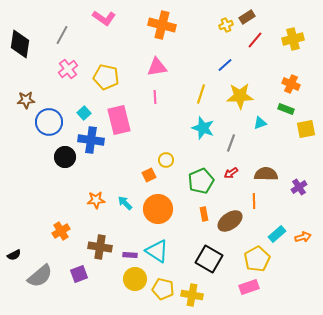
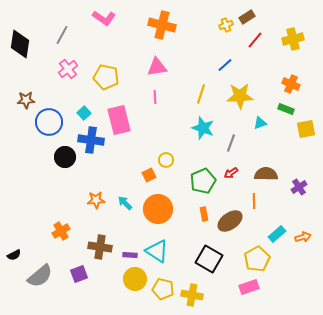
green pentagon at (201, 181): moved 2 px right
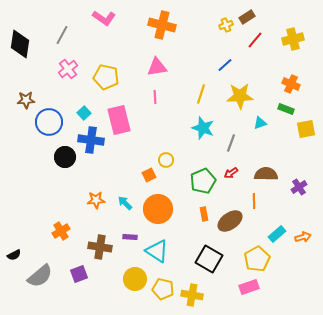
purple rectangle at (130, 255): moved 18 px up
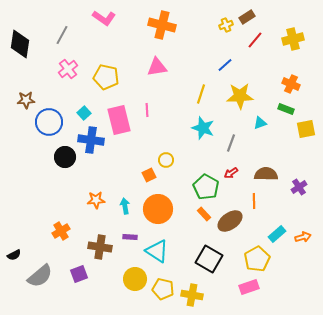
pink line at (155, 97): moved 8 px left, 13 px down
green pentagon at (203, 181): moved 3 px right, 6 px down; rotated 20 degrees counterclockwise
cyan arrow at (125, 203): moved 3 px down; rotated 35 degrees clockwise
orange rectangle at (204, 214): rotated 32 degrees counterclockwise
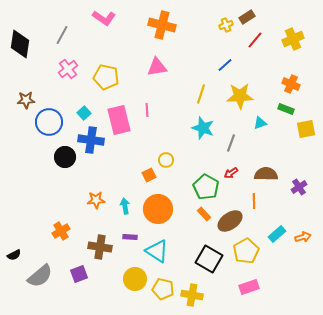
yellow cross at (293, 39): rotated 10 degrees counterclockwise
yellow pentagon at (257, 259): moved 11 px left, 8 px up
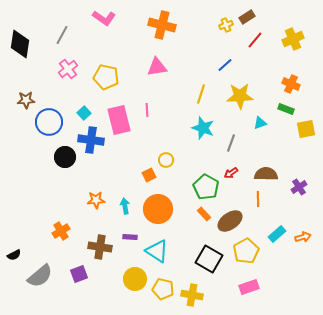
orange line at (254, 201): moved 4 px right, 2 px up
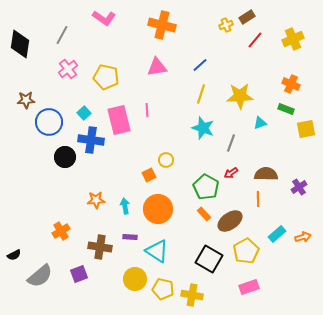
blue line at (225, 65): moved 25 px left
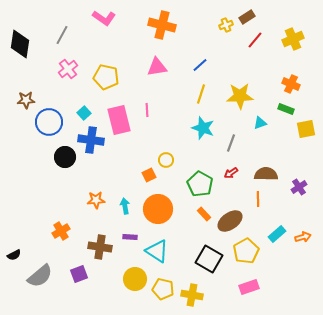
green pentagon at (206, 187): moved 6 px left, 3 px up
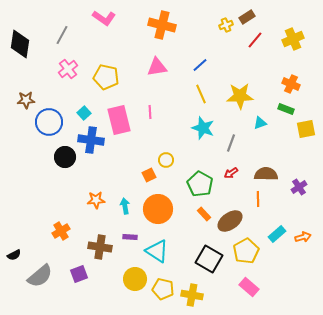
yellow line at (201, 94): rotated 42 degrees counterclockwise
pink line at (147, 110): moved 3 px right, 2 px down
pink rectangle at (249, 287): rotated 60 degrees clockwise
